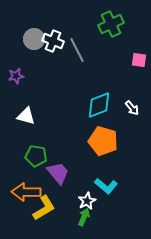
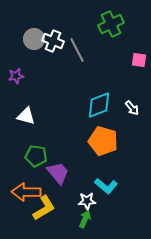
white star: rotated 24 degrees clockwise
green arrow: moved 1 px right, 2 px down
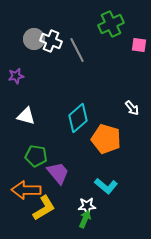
white cross: moved 2 px left
pink square: moved 15 px up
cyan diamond: moved 21 px left, 13 px down; rotated 20 degrees counterclockwise
orange pentagon: moved 3 px right, 2 px up
orange arrow: moved 2 px up
white star: moved 5 px down
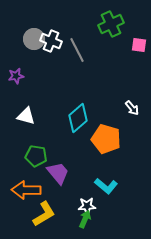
yellow L-shape: moved 6 px down
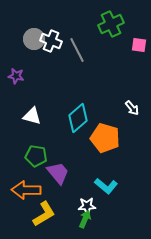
purple star: rotated 21 degrees clockwise
white triangle: moved 6 px right
orange pentagon: moved 1 px left, 1 px up
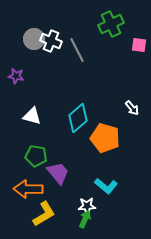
orange arrow: moved 2 px right, 1 px up
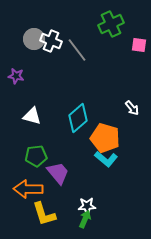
gray line: rotated 10 degrees counterclockwise
green pentagon: rotated 15 degrees counterclockwise
cyan L-shape: moved 27 px up
yellow L-shape: rotated 104 degrees clockwise
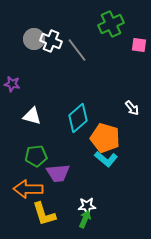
purple star: moved 4 px left, 8 px down
purple trapezoid: rotated 125 degrees clockwise
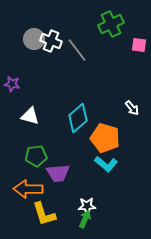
white triangle: moved 2 px left
cyan L-shape: moved 5 px down
